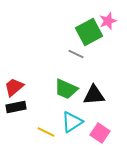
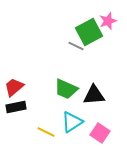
gray line: moved 8 px up
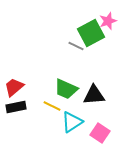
green square: moved 2 px right, 1 px down
yellow line: moved 6 px right, 26 px up
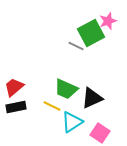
black triangle: moved 2 px left, 3 px down; rotated 20 degrees counterclockwise
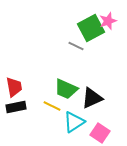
green square: moved 5 px up
red trapezoid: rotated 120 degrees clockwise
cyan triangle: moved 2 px right
